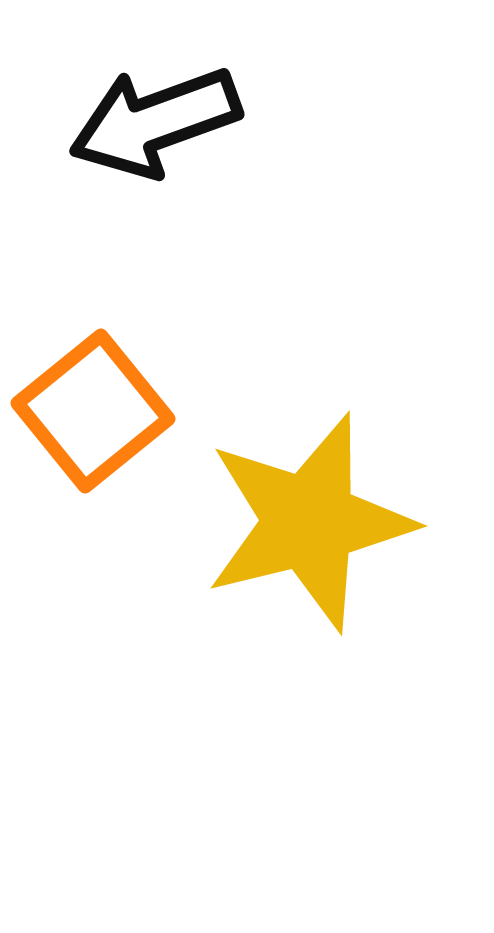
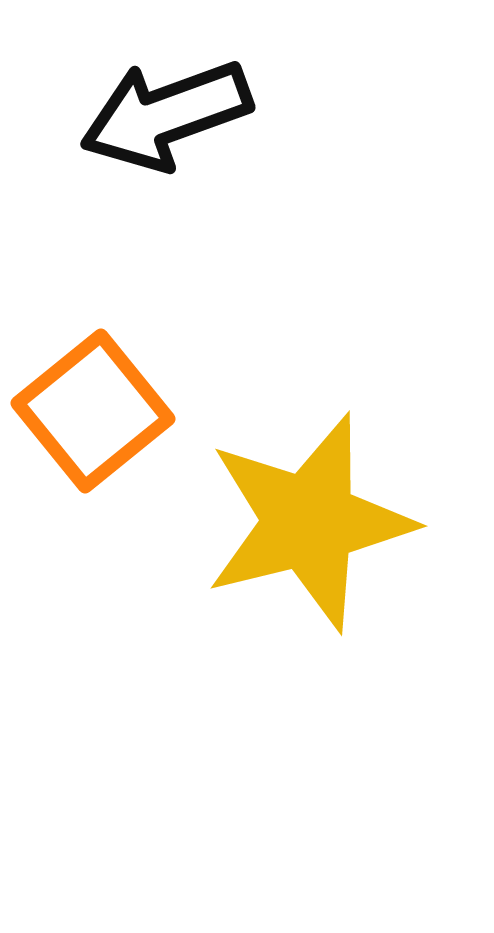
black arrow: moved 11 px right, 7 px up
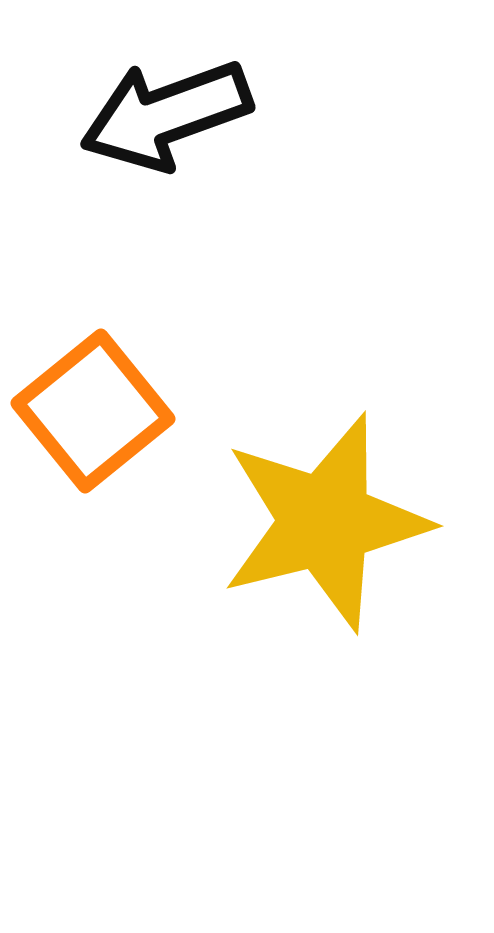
yellow star: moved 16 px right
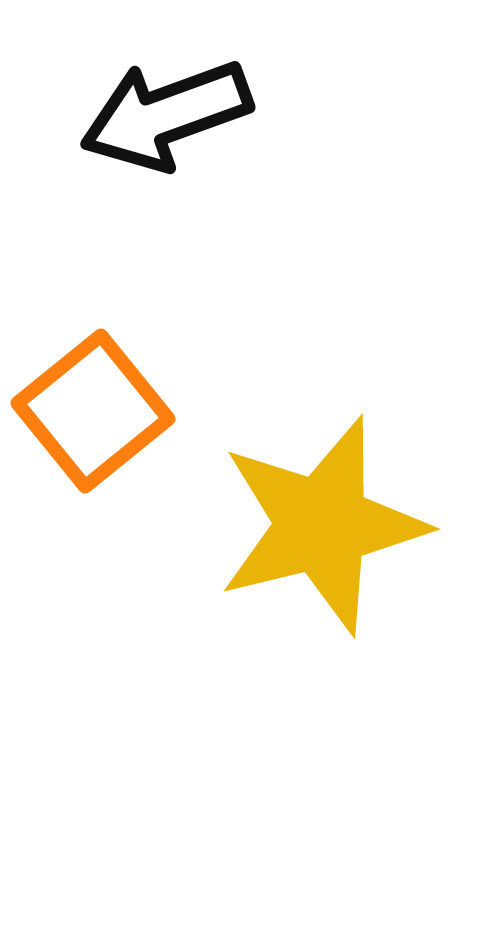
yellow star: moved 3 px left, 3 px down
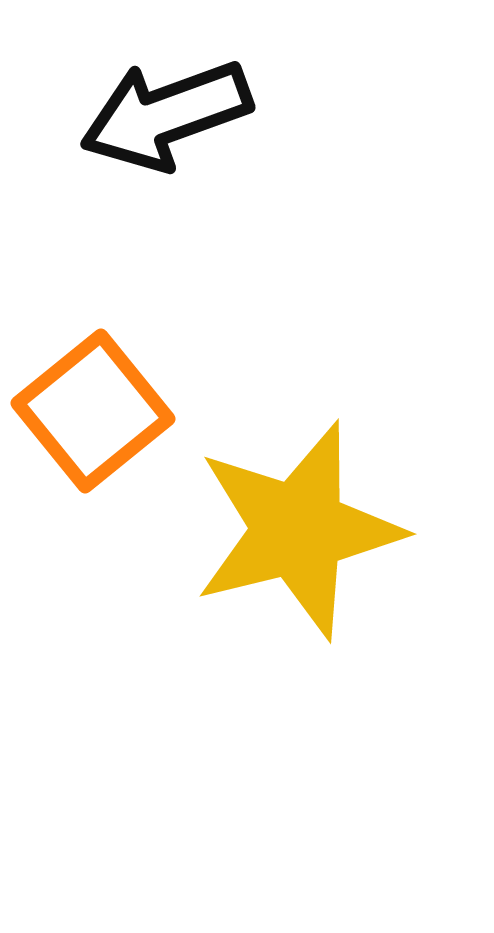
yellow star: moved 24 px left, 5 px down
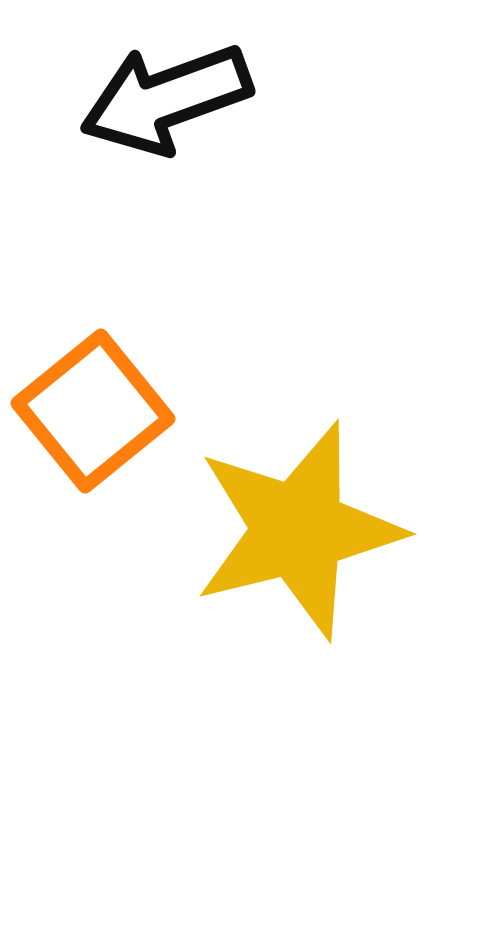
black arrow: moved 16 px up
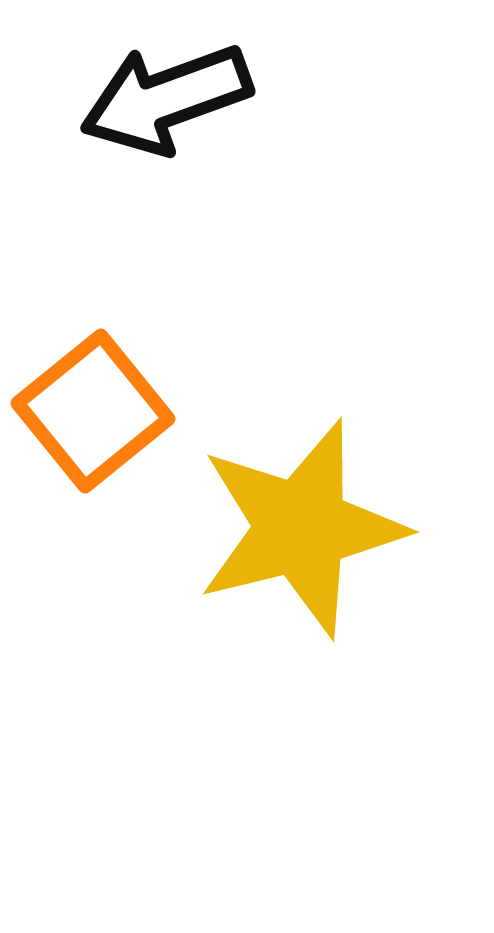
yellow star: moved 3 px right, 2 px up
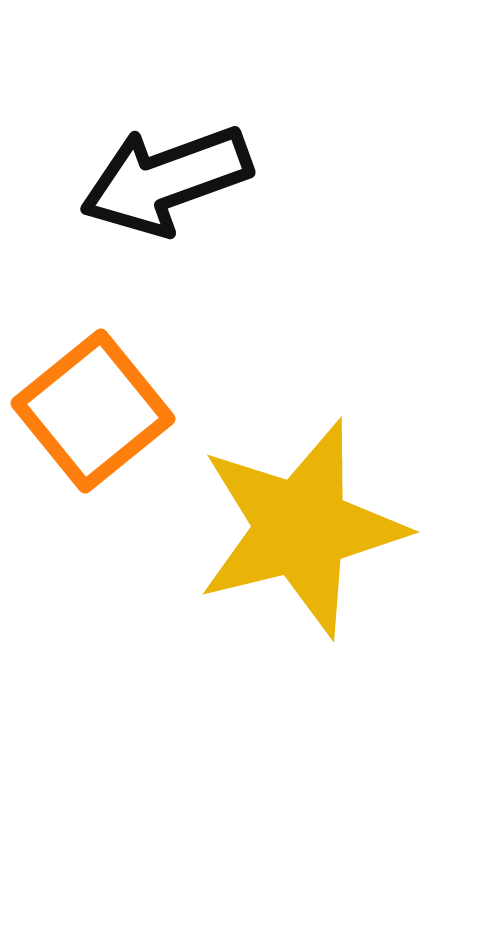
black arrow: moved 81 px down
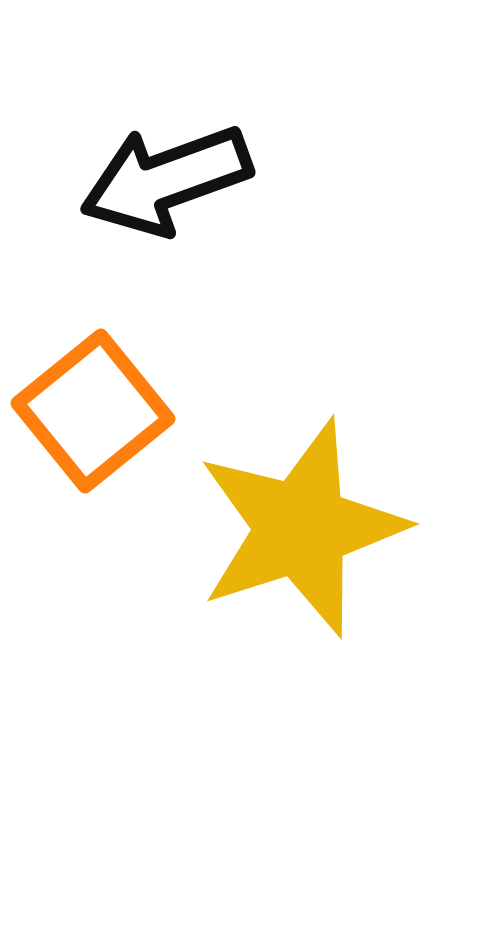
yellow star: rotated 4 degrees counterclockwise
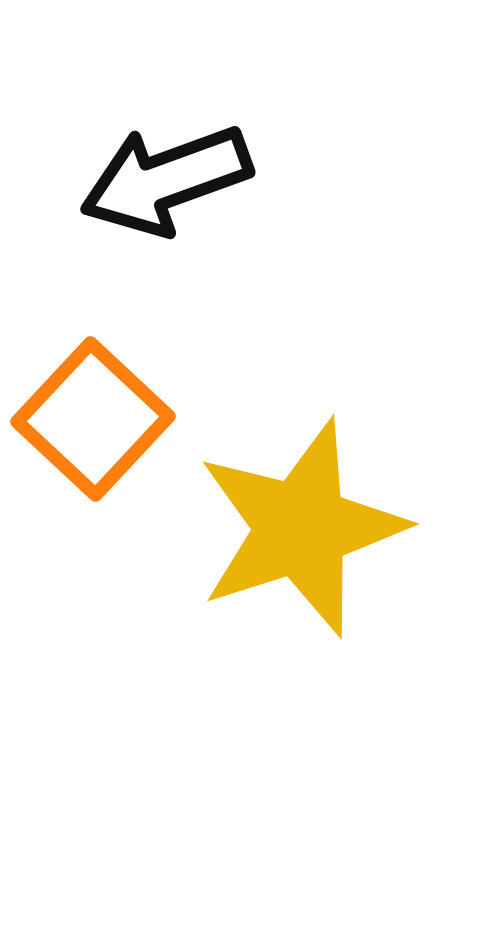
orange square: moved 8 px down; rotated 8 degrees counterclockwise
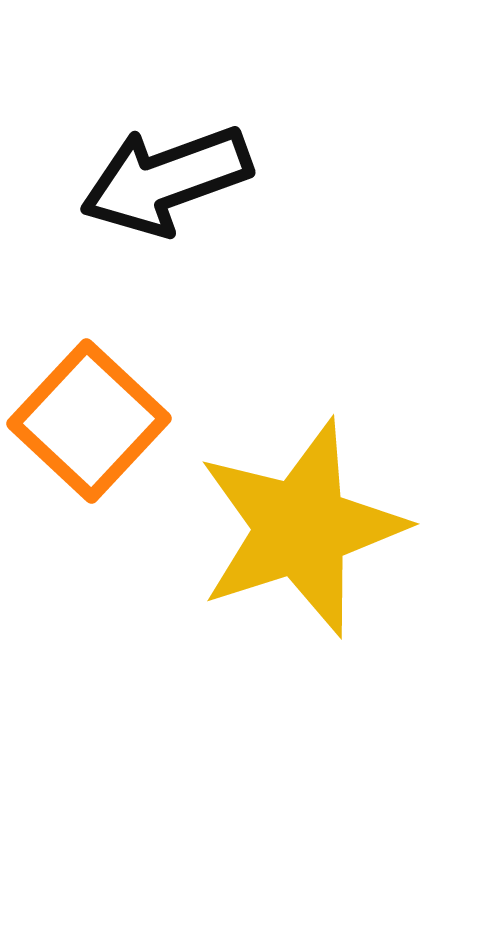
orange square: moved 4 px left, 2 px down
